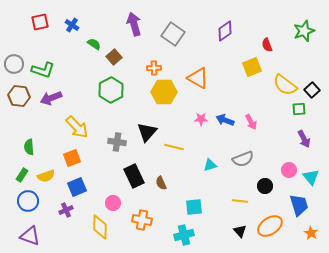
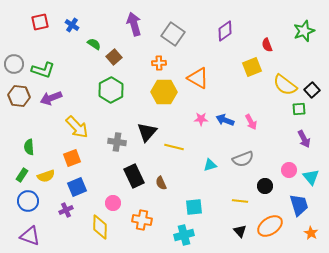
orange cross at (154, 68): moved 5 px right, 5 px up
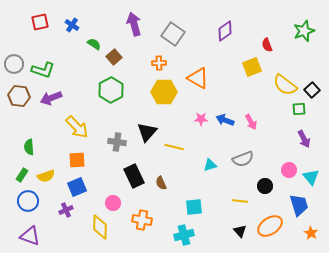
orange square at (72, 158): moved 5 px right, 2 px down; rotated 18 degrees clockwise
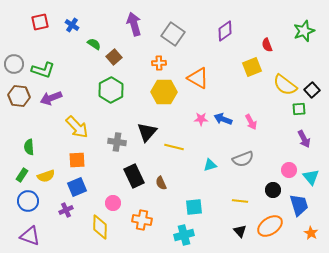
blue arrow at (225, 120): moved 2 px left, 1 px up
black circle at (265, 186): moved 8 px right, 4 px down
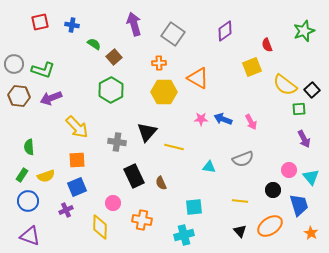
blue cross at (72, 25): rotated 24 degrees counterclockwise
cyan triangle at (210, 165): moved 1 px left, 2 px down; rotated 24 degrees clockwise
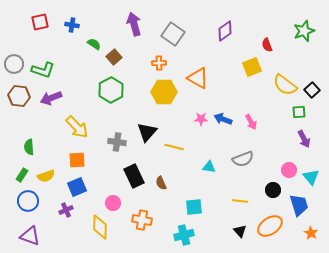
green square at (299, 109): moved 3 px down
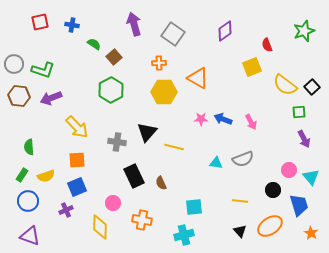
black square at (312, 90): moved 3 px up
cyan triangle at (209, 167): moved 7 px right, 4 px up
